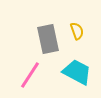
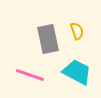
pink line: rotated 76 degrees clockwise
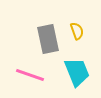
cyan trapezoid: rotated 40 degrees clockwise
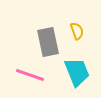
gray rectangle: moved 3 px down
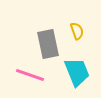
gray rectangle: moved 2 px down
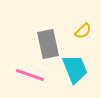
yellow semicircle: moved 6 px right; rotated 66 degrees clockwise
cyan trapezoid: moved 2 px left, 3 px up
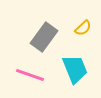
yellow semicircle: moved 3 px up
gray rectangle: moved 4 px left, 7 px up; rotated 48 degrees clockwise
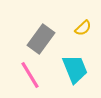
gray rectangle: moved 3 px left, 2 px down
pink line: rotated 40 degrees clockwise
